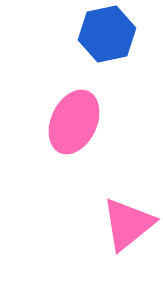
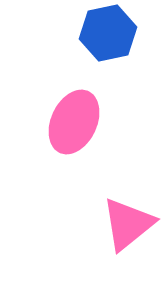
blue hexagon: moved 1 px right, 1 px up
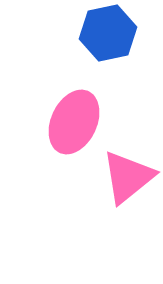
pink triangle: moved 47 px up
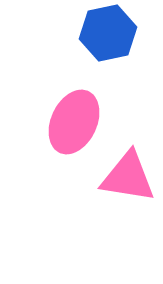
pink triangle: rotated 48 degrees clockwise
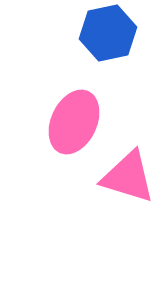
pink triangle: rotated 8 degrees clockwise
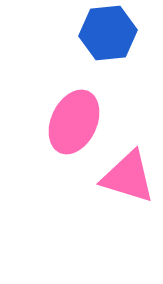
blue hexagon: rotated 6 degrees clockwise
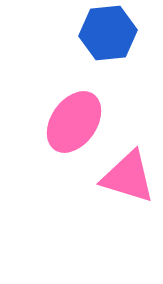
pink ellipse: rotated 10 degrees clockwise
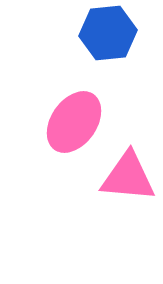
pink triangle: rotated 12 degrees counterclockwise
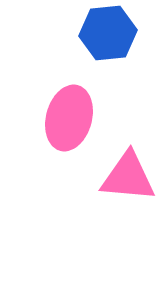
pink ellipse: moved 5 px left, 4 px up; rotated 20 degrees counterclockwise
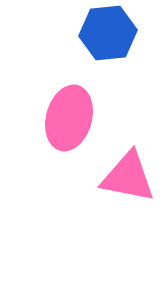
pink triangle: rotated 6 degrees clockwise
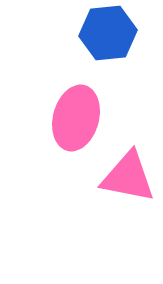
pink ellipse: moved 7 px right
